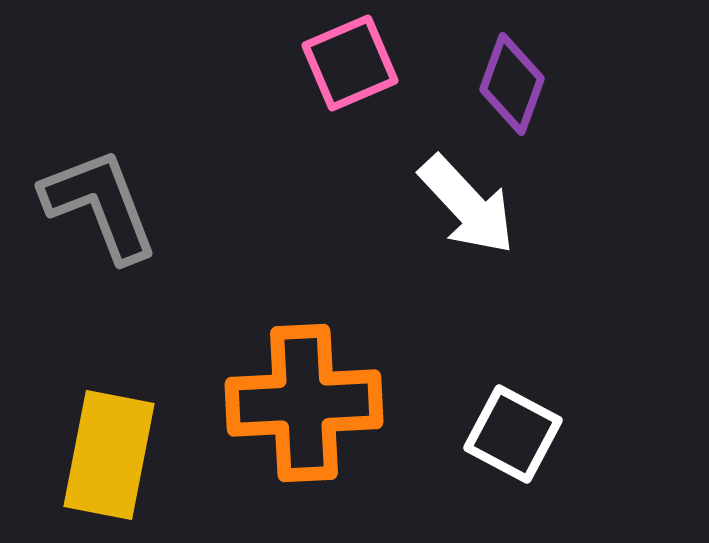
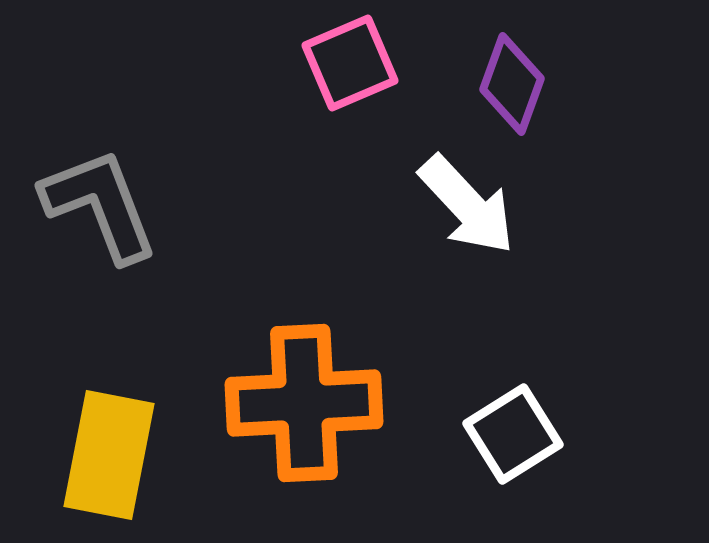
white square: rotated 30 degrees clockwise
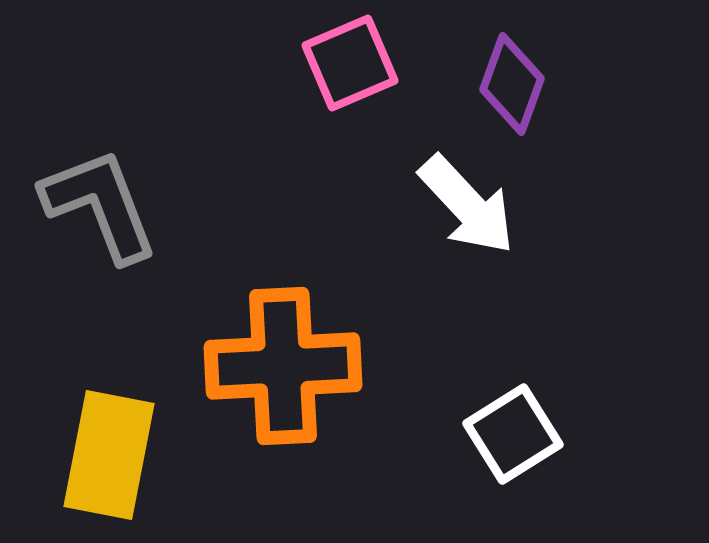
orange cross: moved 21 px left, 37 px up
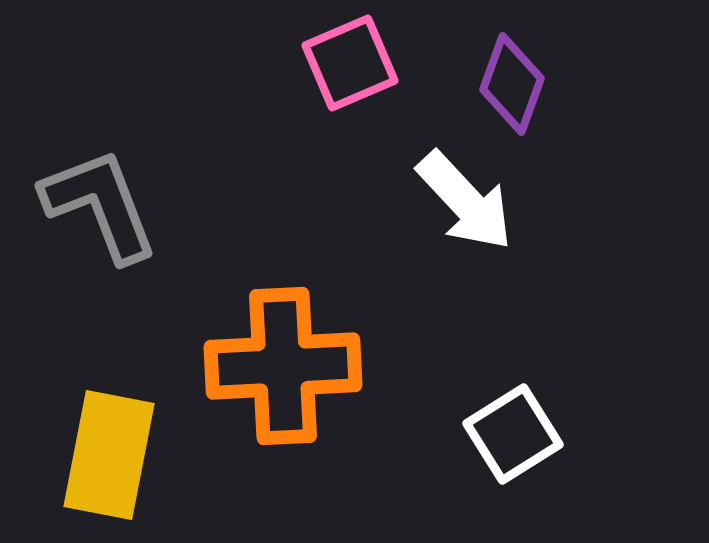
white arrow: moved 2 px left, 4 px up
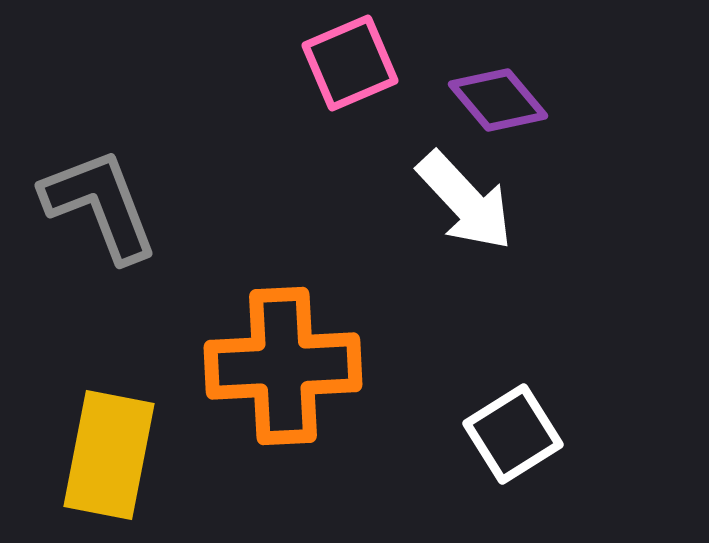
purple diamond: moved 14 px left, 16 px down; rotated 60 degrees counterclockwise
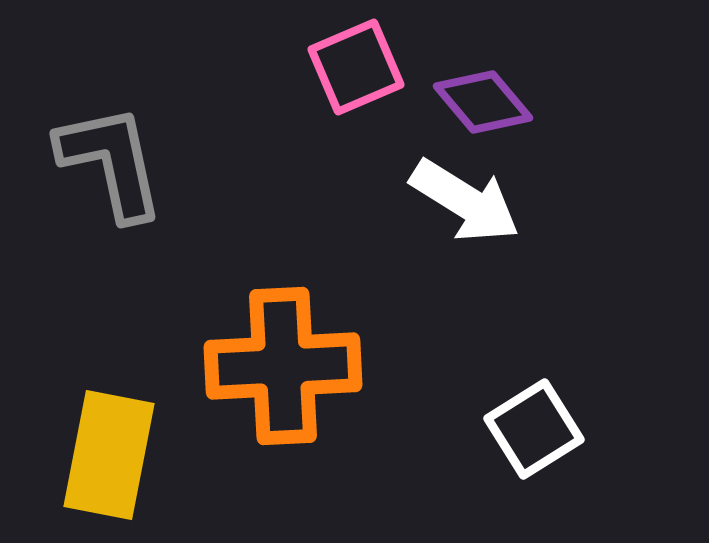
pink square: moved 6 px right, 4 px down
purple diamond: moved 15 px left, 2 px down
white arrow: rotated 15 degrees counterclockwise
gray L-shape: moved 11 px right, 43 px up; rotated 9 degrees clockwise
white square: moved 21 px right, 5 px up
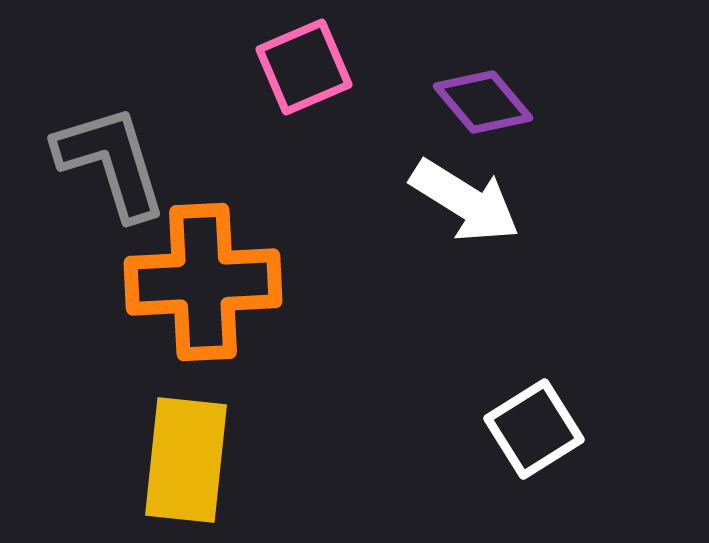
pink square: moved 52 px left
gray L-shape: rotated 5 degrees counterclockwise
orange cross: moved 80 px left, 84 px up
yellow rectangle: moved 77 px right, 5 px down; rotated 5 degrees counterclockwise
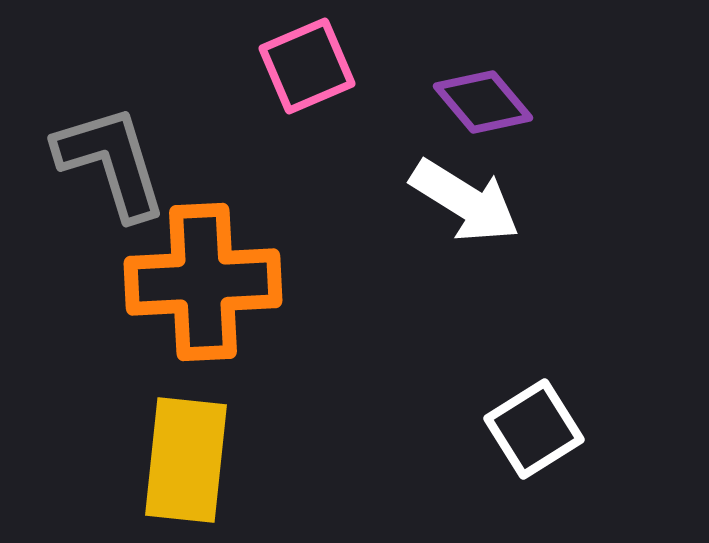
pink square: moved 3 px right, 1 px up
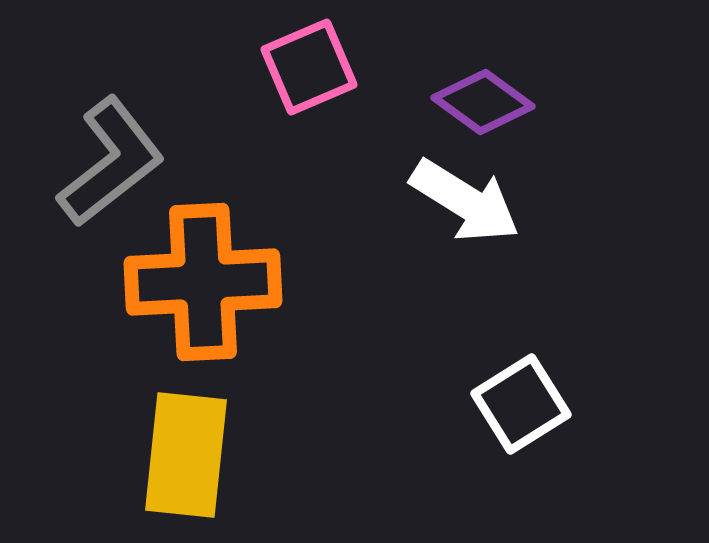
pink square: moved 2 px right, 1 px down
purple diamond: rotated 14 degrees counterclockwise
gray L-shape: rotated 69 degrees clockwise
white square: moved 13 px left, 25 px up
yellow rectangle: moved 5 px up
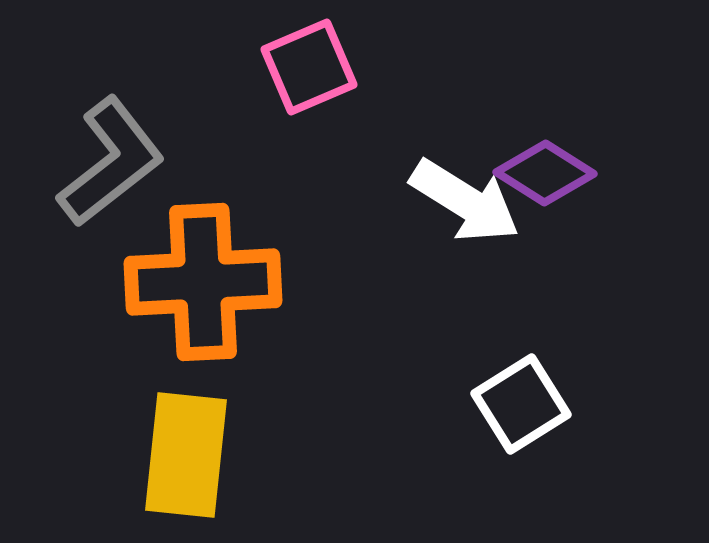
purple diamond: moved 62 px right, 71 px down; rotated 4 degrees counterclockwise
